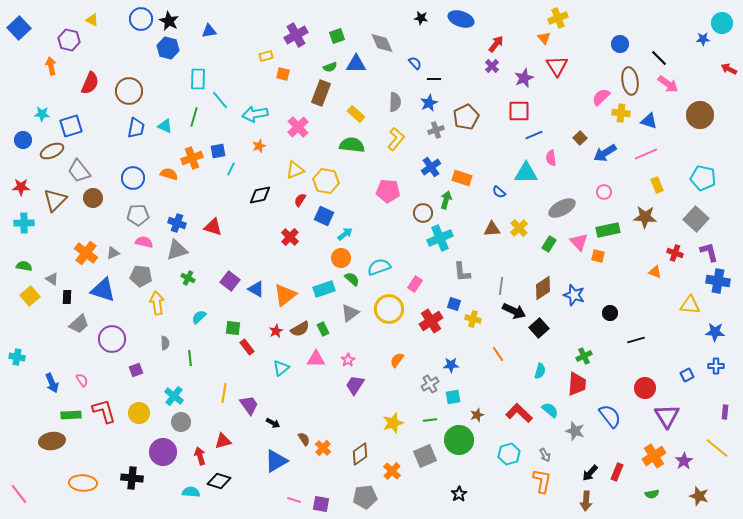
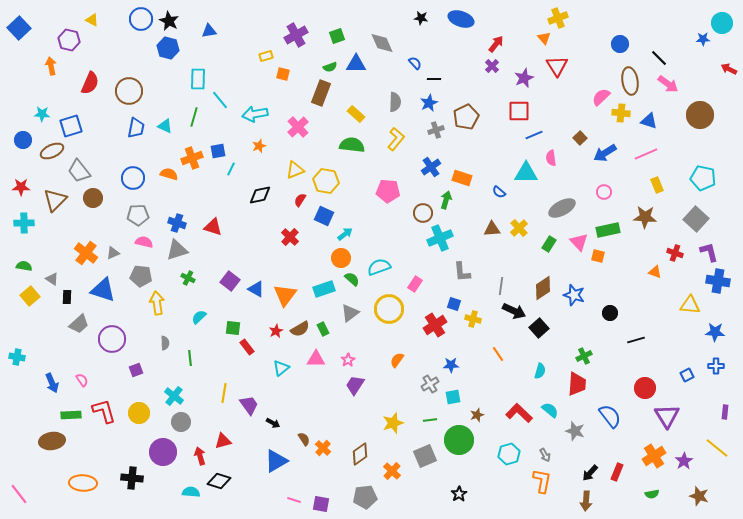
orange triangle at (285, 295): rotated 15 degrees counterclockwise
red cross at (431, 321): moved 4 px right, 4 px down
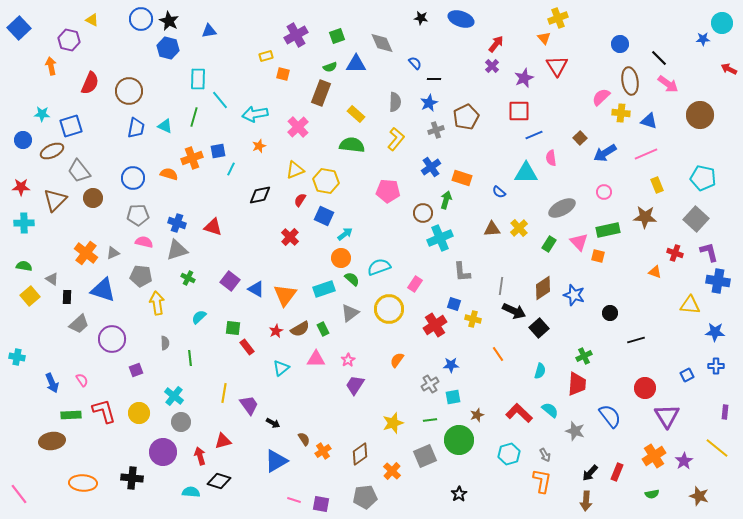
orange cross at (323, 448): moved 3 px down; rotated 14 degrees clockwise
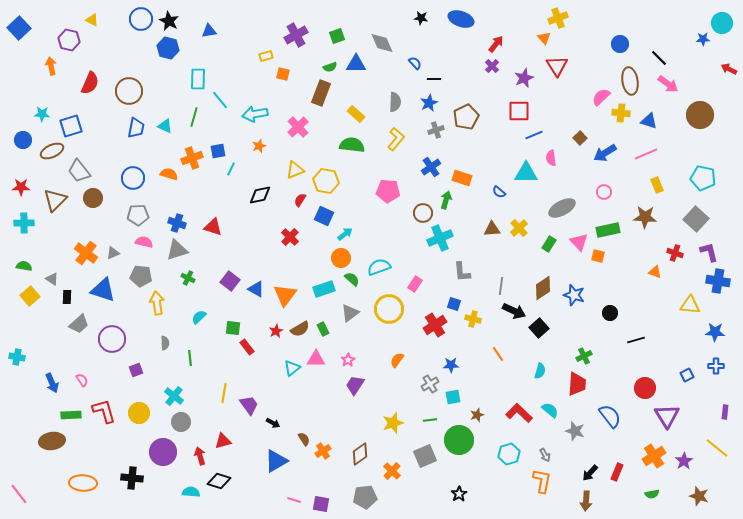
cyan triangle at (281, 368): moved 11 px right
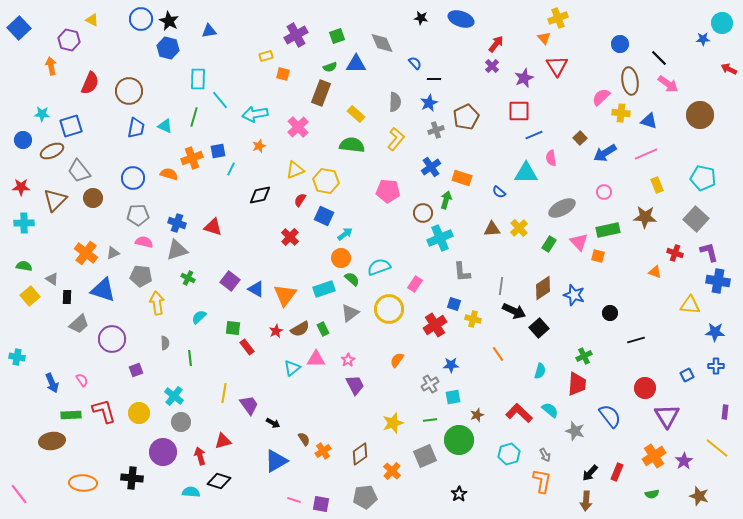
purple trapezoid at (355, 385): rotated 120 degrees clockwise
